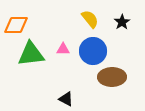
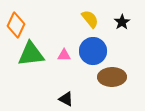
orange diamond: rotated 65 degrees counterclockwise
pink triangle: moved 1 px right, 6 px down
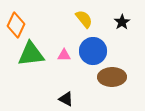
yellow semicircle: moved 6 px left
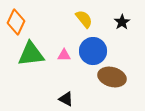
orange diamond: moved 3 px up
brown ellipse: rotated 16 degrees clockwise
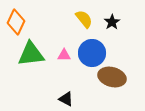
black star: moved 10 px left
blue circle: moved 1 px left, 2 px down
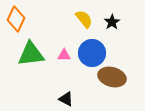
orange diamond: moved 3 px up
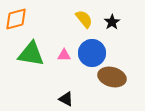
orange diamond: rotated 50 degrees clockwise
green triangle: rotated 16 degrees clockwise
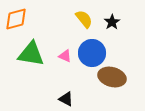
pink triangle: moved 1 px right, 1 px down; rotated 24 degrees clockwise
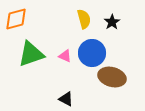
yellow semicircle: rotated 24 degrees clockwise
green triangle: rotated 28 degrees counterclockwise
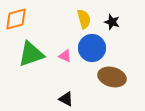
black star: rotated 21 degrees counterclockwise
blue circle: moved 5 px up
